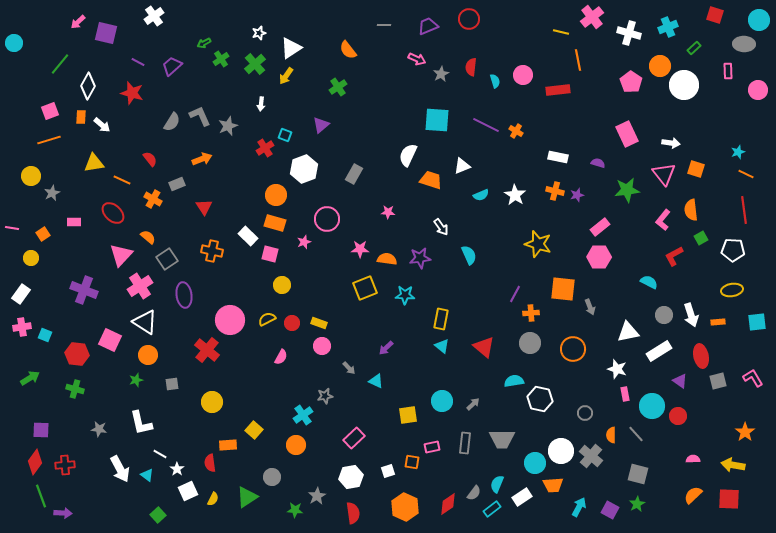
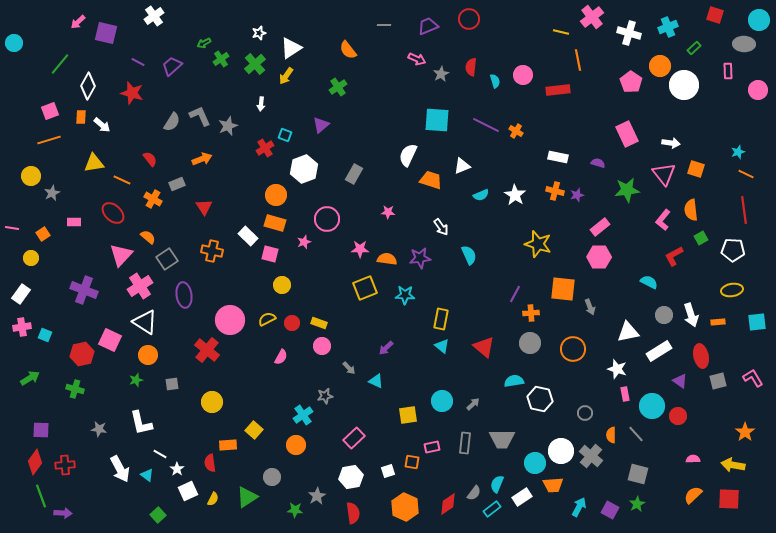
red hexagon at (77, 354): moved 5 px right; rotated 20 degrees counterclockwise
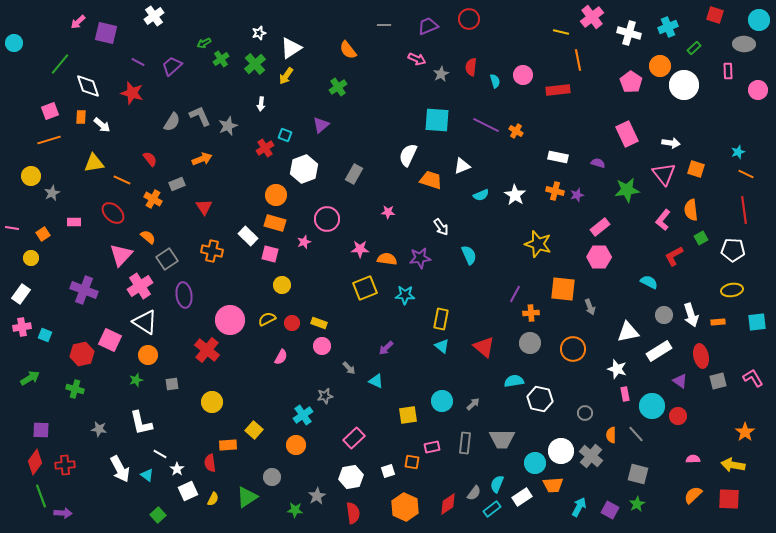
white diamond at (88, 86): rotated 48 degrees counterclockwise
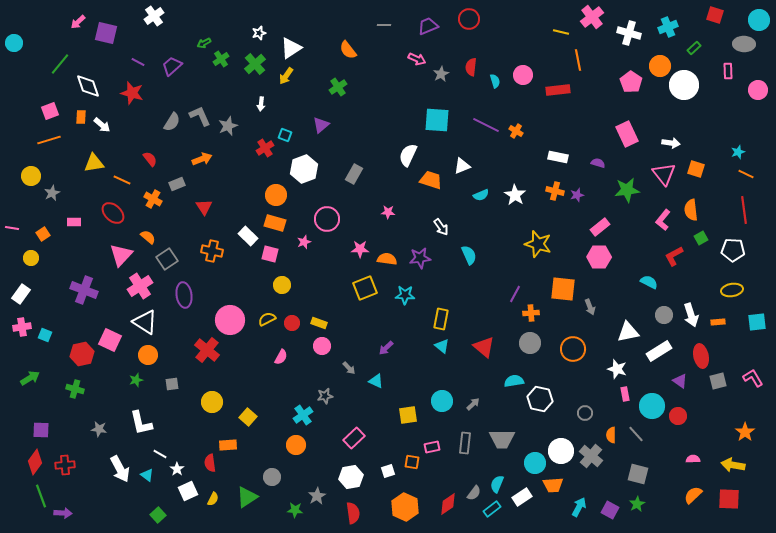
yellow square at (254, 430): moved 6 px left, 13 px up
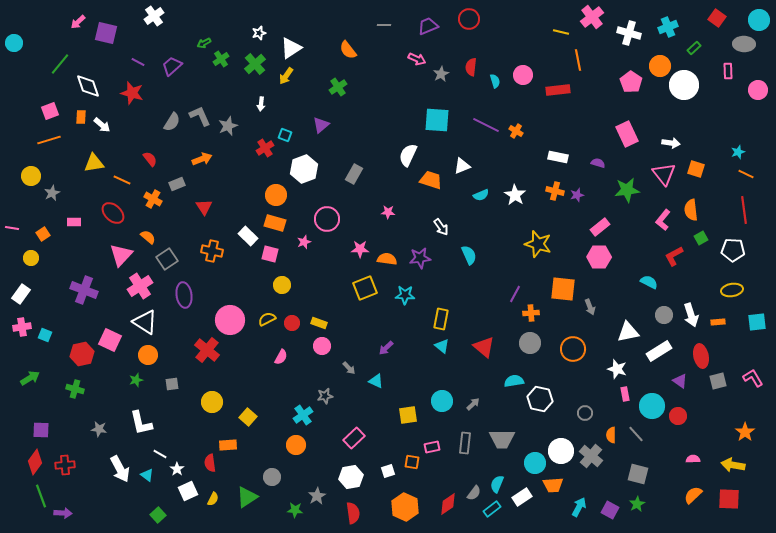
red square at (715, 15): moved 2 px right, 3 px down; rotated 18 degrees clockwise
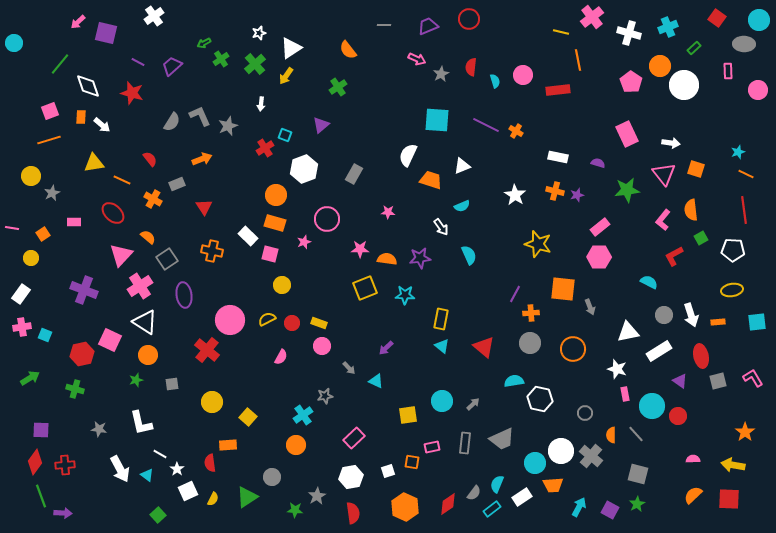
cyan semicircle at (481, 195): moved 19 px left, 11 px down
gray trapezoid at (502, 439): rotated 24 degrees counterclockwise
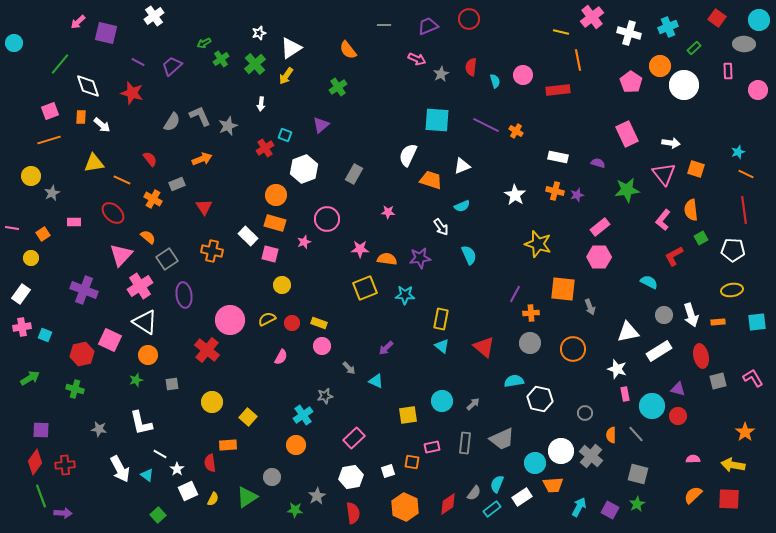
purple triangle at (680, 381): moved 2 px left, 8 px down; rotated 21 degrees counterclockwise
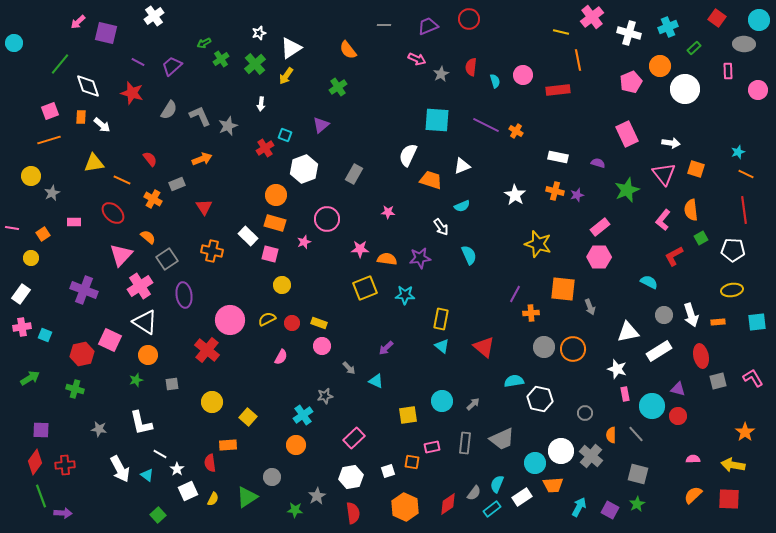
pink pentagon at (631, 82): rotated 15 degrees clockwise
white circle at (684, 85): moved 1 px right, 4 px down
gray semicircle at (172, 122): moved 3 px left, 12 px up
green star at (627, 190): rotated 15 degrees counterclockwise
gray circle at (530, 343): moved 14 px right, 4 px down
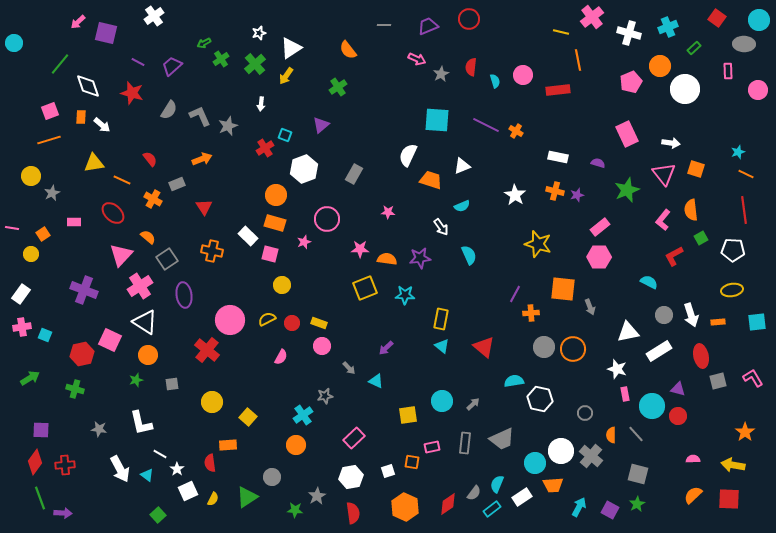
yellow circle at (31, 258): moved 4 px up
green line at (41, 496): moved 1 px left, 2 px down
